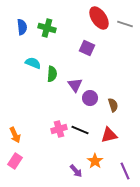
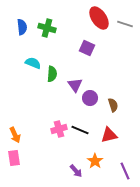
pink rectangle: moved 1 px left, 3 px up; rotated 42 degrees counterclockwise
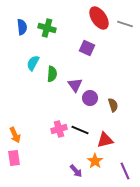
cyan semicircle: rotated 84 degrees counterclockwise
red triangle: moved 4 px left, 5 px down
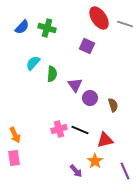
blue semicircle: rotated 49 degrees clockwise
purple square: moved 2 px up
cyan semicircle: rotated 14 degrees clockwise
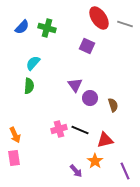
green semicircle: moved 23 px left, 12 px down
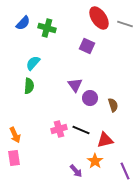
blue semicircle: moved 1 px right, 4 px up
black line: moved 1 px right
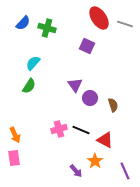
green semicircle: rotated 28 degrees clockwise
red triangle: rotated 42 degrees clockwise
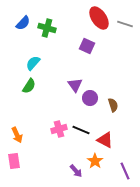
orange arrow: moved 2 px right
pink rectangle: moved 3 px down
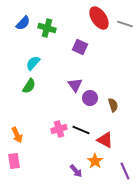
purple square: moved 7 px left, 1 px down
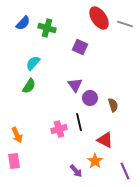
black line: moved 2 px left, 8 px up; rotated 54 degrees clockwise
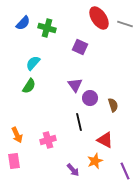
pink cross: moved 11 px left, 11 px down
orange star: rotated 14 degrees clockwise
purple arrow: moved 3 px left, 1 px up
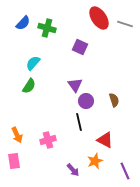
purple circle: moved 4 px left, 3 px down
brown semicircle: moved 1 px right, 5 px up
